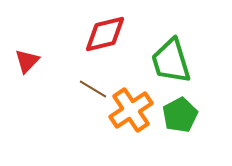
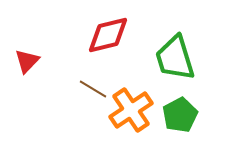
red diamond: moved 3 px right, 1 px down
green trapezoid: moved 4 px right, 3 px up
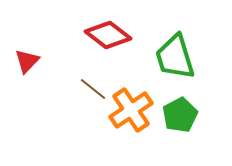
red diamond: rotated 51 degrees clockwise
green trapezoid: moved 1 px up
brown line: rotated 8 degrees clockwise
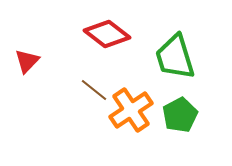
red diamond: moved 1 px left, 1 px up
brown line: moved 1 px right, 1 px down
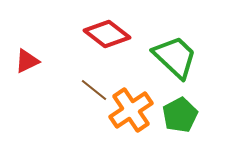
green trapezoid: rotated 150 degrees clockwise
red triangle: rotated 20 degrees clockwise
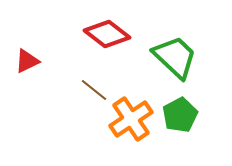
orange cross: moved 9 px down
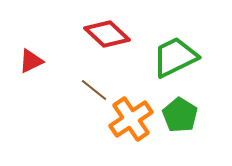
red diamond: rotated 6 degrees clockwise
green trapezoid: rotated 69 degrees counterclockwise
red triangle: moved 4 px right
green pentagon: rotated 12 degrees counterclockwise
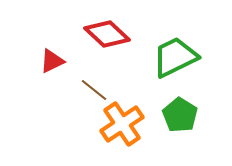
red triangle: moved 21 px right
orange cross: moved 9 px left, 5 px down
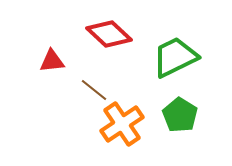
red diamond: moved 2 px right
red triangle: rotated 20 degrees clockwise
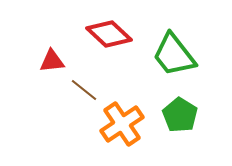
green trapezoid: moved 1 px left, 2 px up; rotated 102 degrees counterclockwise
brown line: moved 10 px left
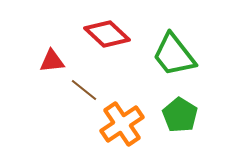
red diamond: moved 2 px left
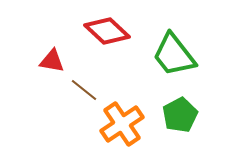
red diamond: moved 3 px up
red triangle: rotated 16 degrees clockwise
green pentagon: rotated 12 degrees clockwise
